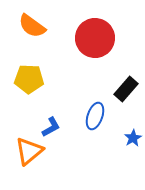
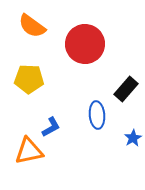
red circle: moved 10 px left, 6 px down
blue ellipse: moved 2 px right, 1 px up; rotated 24 degrees counterclockwise
orange triangle: rotated 28 degrees clockwise
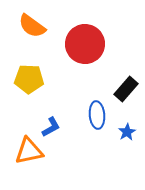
blue star: moved 6 px left, 6 px up
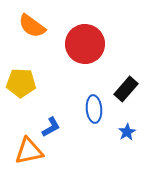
yellow pentagon: moved 8 px left, 4 px down
blue ellipse: moved 3 px left, 6 px up
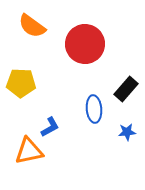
blue L-shape: moved 1 px left
blue star: rotated 24 degrees clockwise
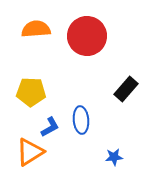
orange semicircle: moved 4 px right, 3 px down; rotated 140 degrees clockwise
red circle: moved 2 px right, 8 px up
yellow pentagon: moved 10 px right, 9 px down
blue ellipse: moved 13 px left, 11 px down
blue star: moved 13 px left, 25 px down
orange triangle: moved 1 px right, 1 px down; rotated 20 degrees counterclockwise
